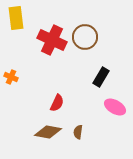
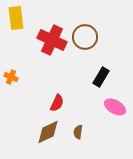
brown diamond: rotated 36 degrees counterclockwise
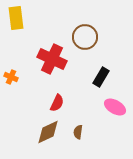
red cross: moved 19 px down
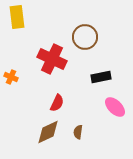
yellow rectangle: moved 1 px right, 1 px up
black rectangle: rotated 48 degrees clockwise
pink ellipse: rotated 15 degrees clockwise
